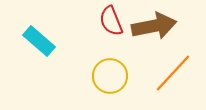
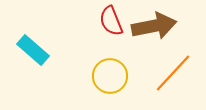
cyan rectangle: moved 6 px left, 9 px down
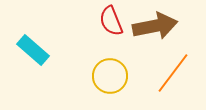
brown arrow: moved 1 px right
orange line: rotated 6 degrees counterclockwise
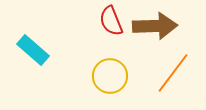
brown arrow: rotated 9 degrees clockwise
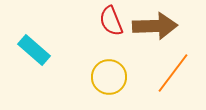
cyan rectangle: moved 1 px right
yellow circle: moved 1 px left, 1 px down
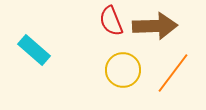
yellow circle: moved 14 px right, 7 px up
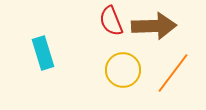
brown arrow: moved 1 px left
cyan rectangle: moved 9 px right, 3 px down; rotated 32 degrees clockwise
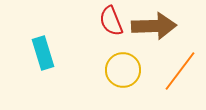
orange line: moved 7 px right, 2 px up
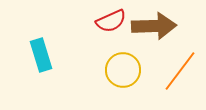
red semicircle: rotated 92 degrees counterclockwise
cyan rectangle: moved 2 px left, 2 px down
